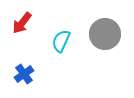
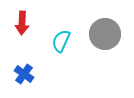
red arrow: rotated 35 degrees counterclockwise
blue cross: rotated 18 degrees counterclockwise
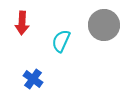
gray circle: moved 1 px left, 9 px up
blue cross: moved 9 px right, 5 px down
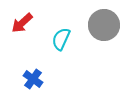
red arrow: rotated 45 degrees clockwise
cyan semicircle: moved 2 px up
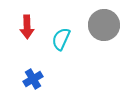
red arrow: moved 5 px right, 4 px down; rotated 50 degrees counterclockwise
blue cross: rotated 24 degrees clockwise
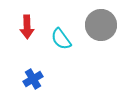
gray circle: moved 3 px left
cyan semicircle: rotated 60 degrees counterclockwise
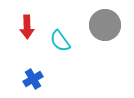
gray circle: moved 4 px right
cyan semicircle: moved 1 px left, 2 px down
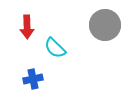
cyan semicircle: moved 5 px left, 7 px down; rotated 10 degrees counterclockwise
blue cross: rotated 18 degrees clockwise
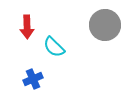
cyan semicircle: moved 1 px left, 1 px up
blue cross: rotated 12 degrees counterclockwise
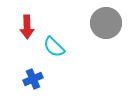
gray circle: moved 1 px right, 2 px up
